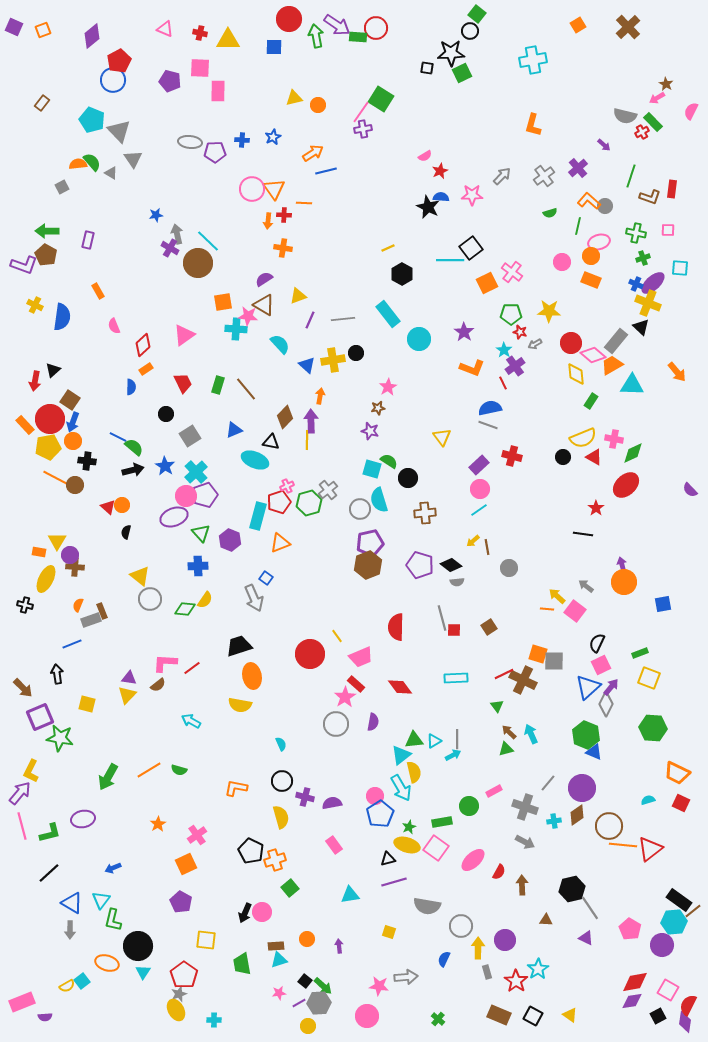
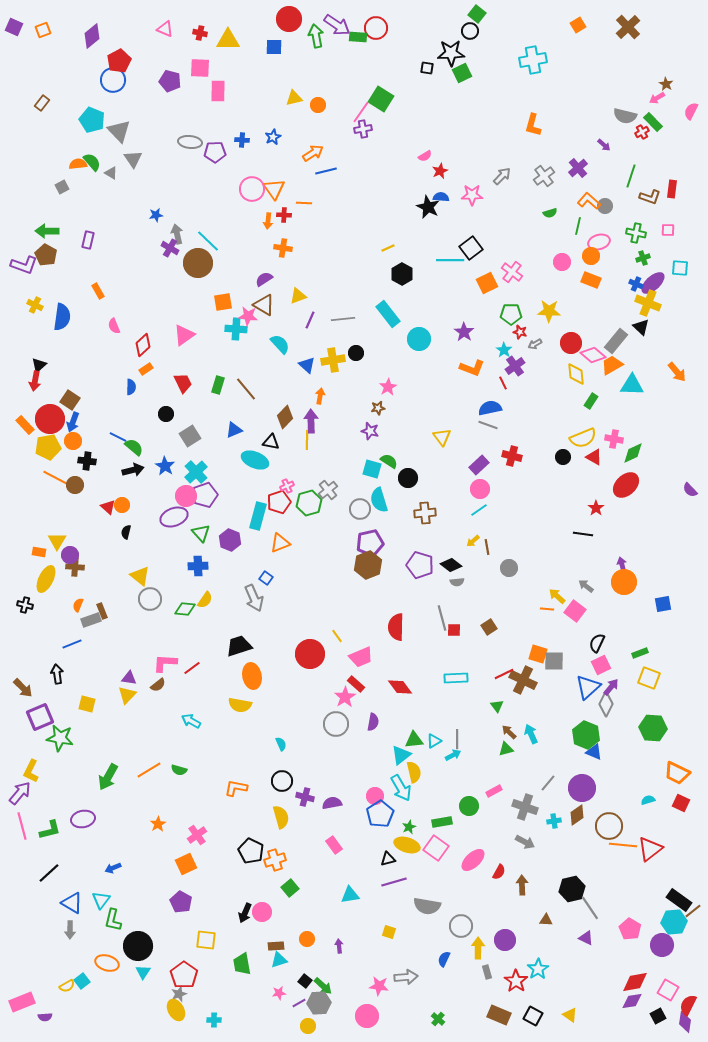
black triangle at (53, 370): moved 14 px left, 5 px up
green L-shape at (50, 833): moved 3 px up
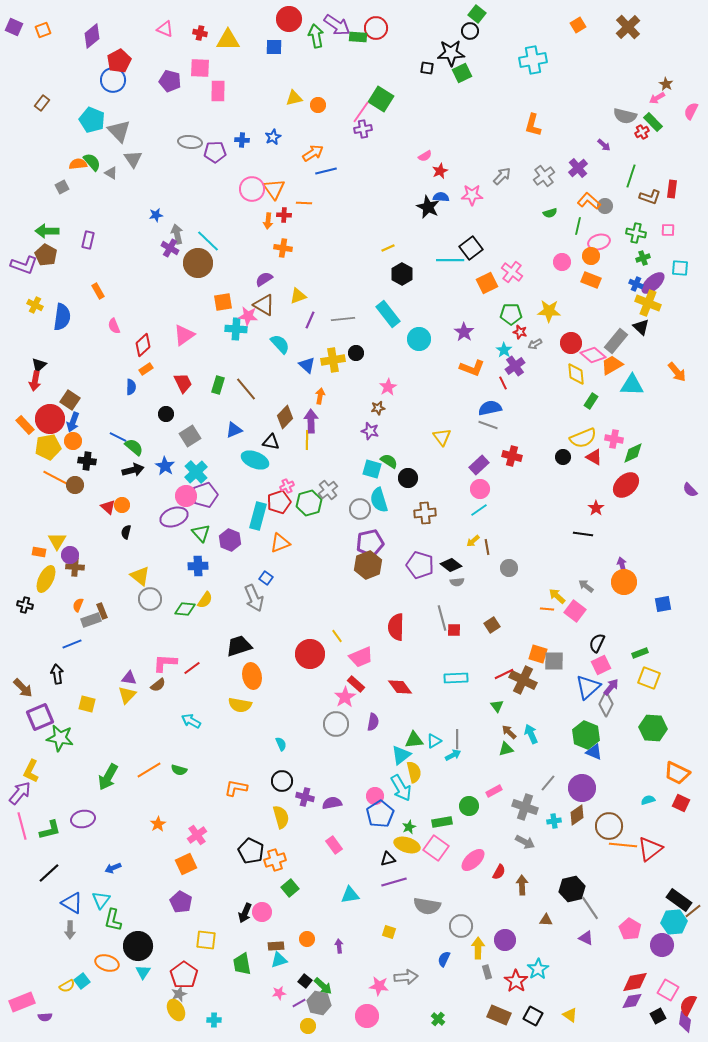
brown square at (489, 627): moved 3 px right, 2 px up
gray hexagon at (319, 1003): rotated 15 degrees clockwise
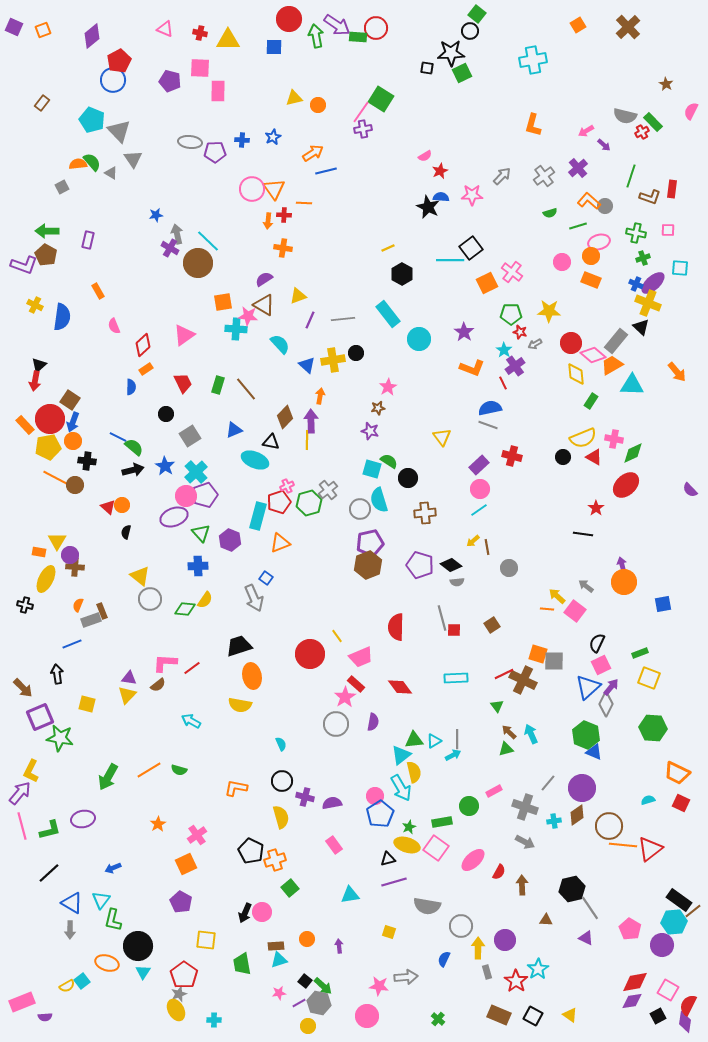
pink arrow at (657, 98): moved 71 px left, 33 px down
green line at (578, 226): rotated 60 degrees clockwise
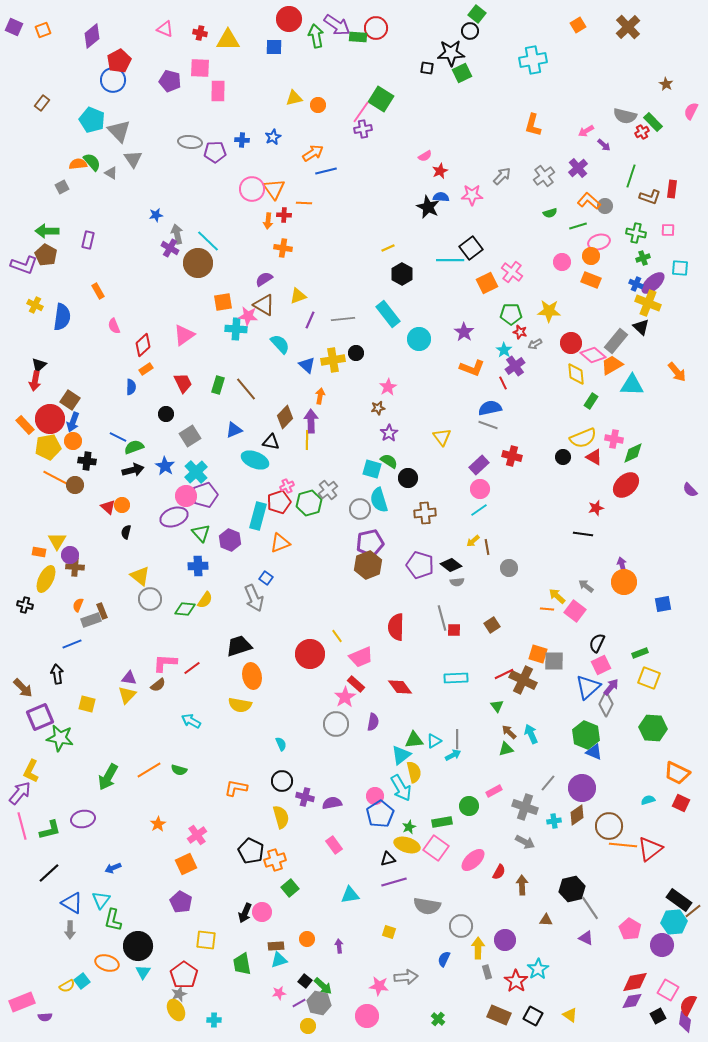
purple star at (370, 431): moved 19 px right, 2 px down; rotated 24 degrees clockwise
green semicircle at (134, 447): rotated 60 degrees counterclockwise
red star at (596, 508): rotated 21 degrees clockwise
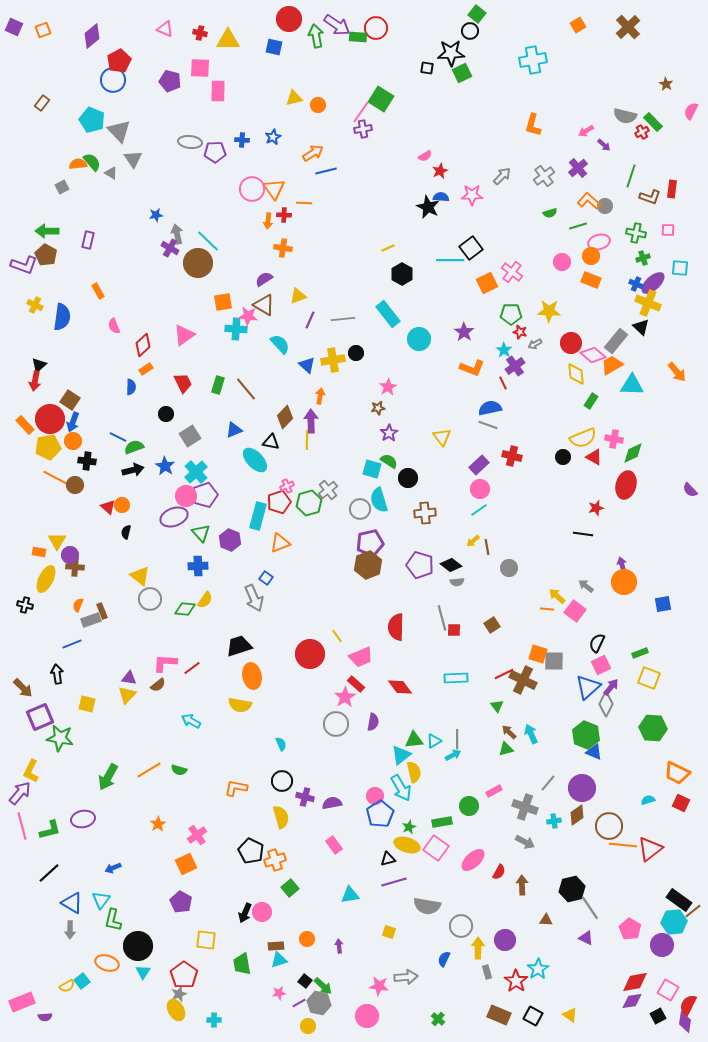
blue square at (274, 47): rotated 12 degrees clockwise
cyan ellipse at (255, 460): rotated 24 degrees clockwise
red ellipse at (626, 485): rotated 32 degrees counterclockwise
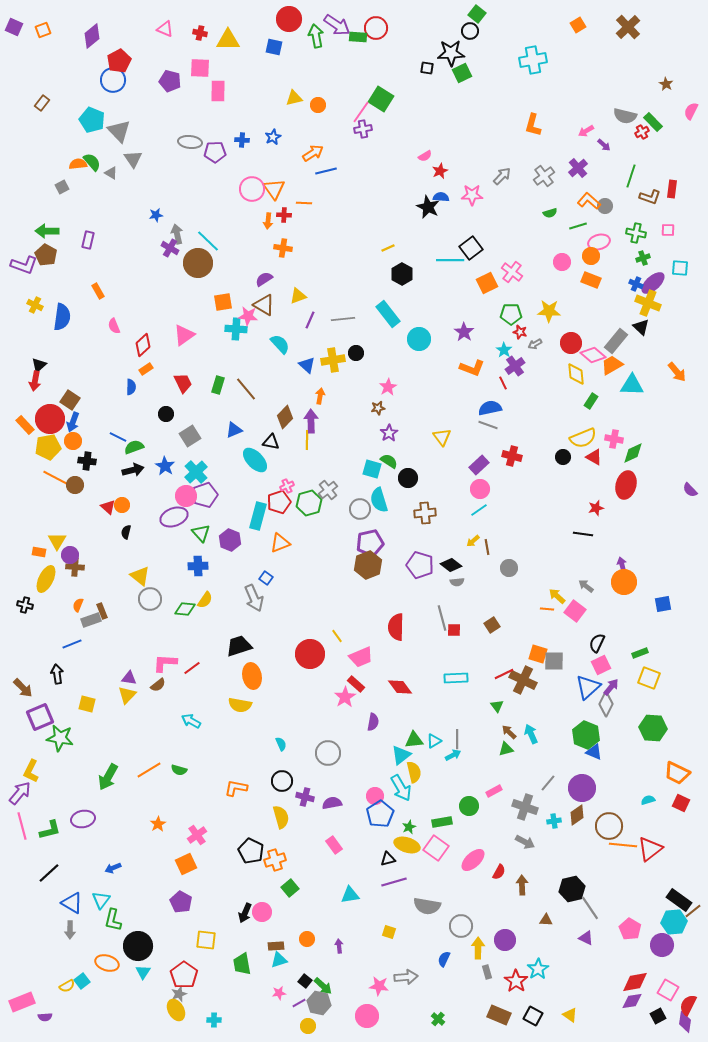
gray circle at (336, 724): moved 8 px left, 29 px down
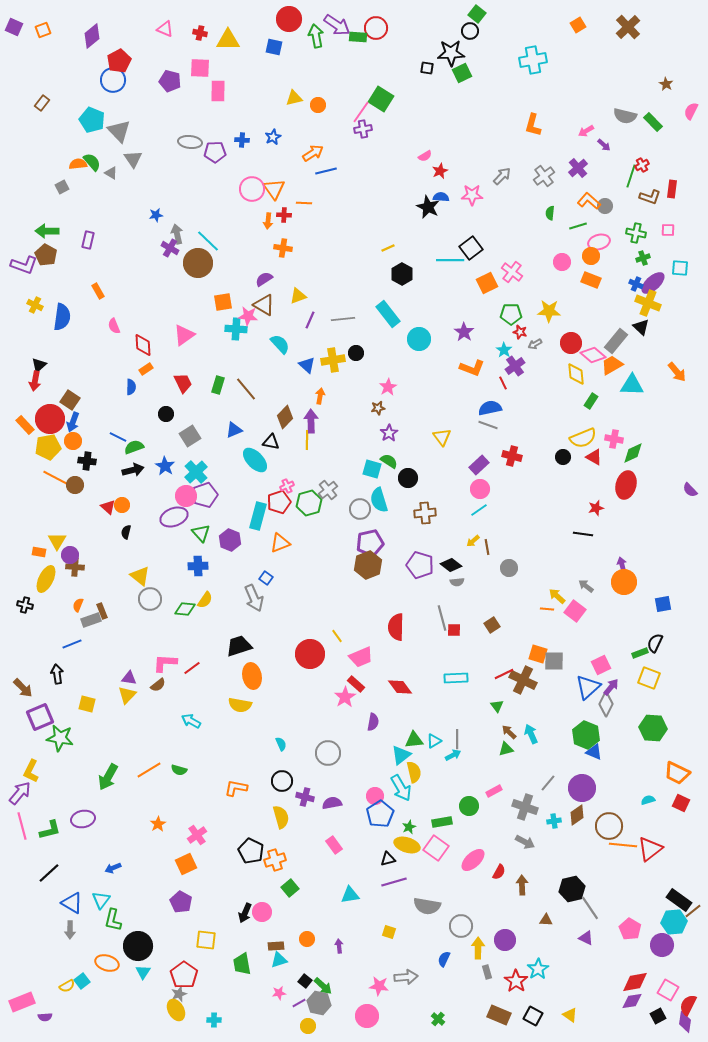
red cross at (642, 132): moved 33 px down
green semicircle at (550, 213): rotated 112 degrees clockwise
red diamond at (143, 345): rotated 50 degrees counterclockwise
black semicircle at (597, 643): moved 58 px right
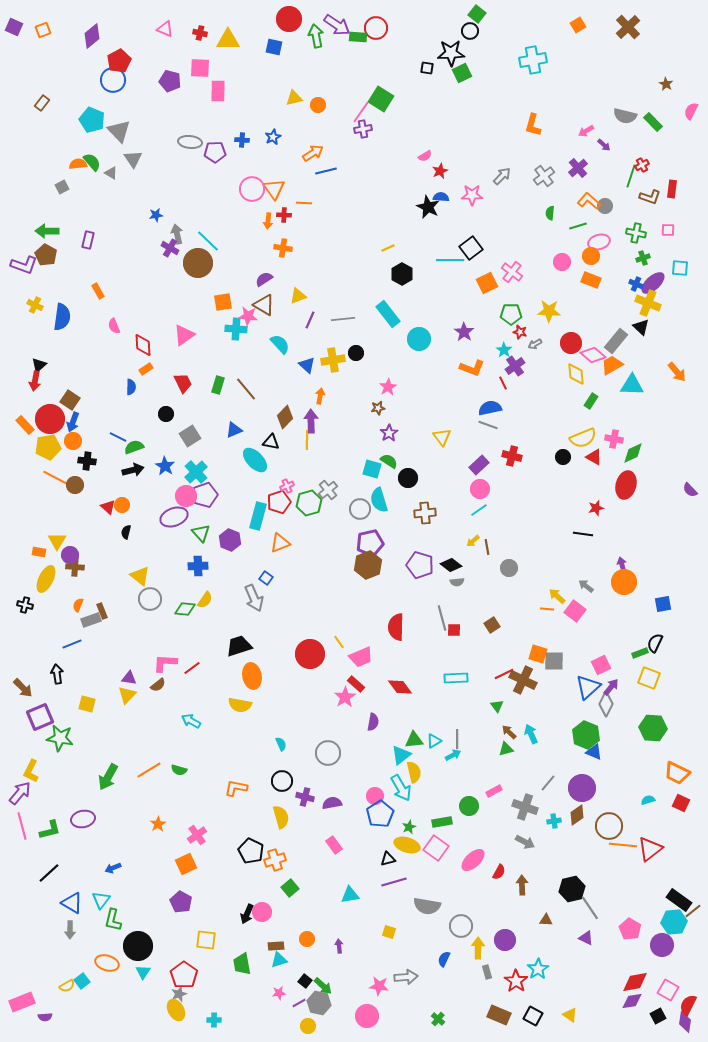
yellow line at (337, 636): moved 2 px right, 6 px down
black arrow at (245, 913): moved 2 px right, 1 px down
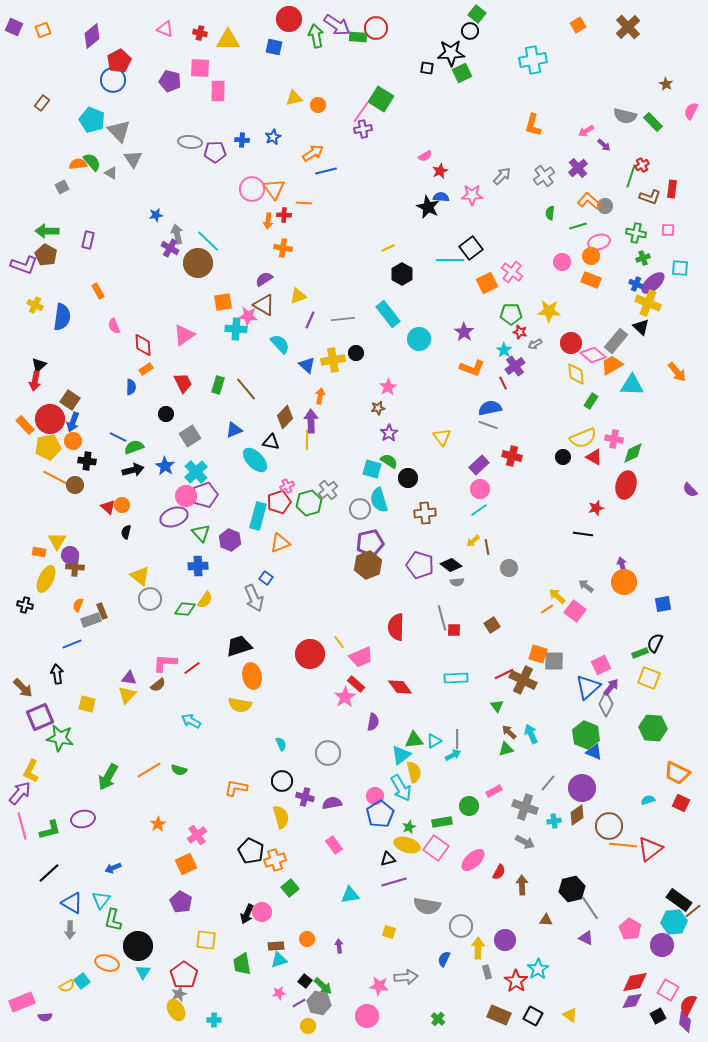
orange line at (547, 609): rotated 40 degrees counterclockwise
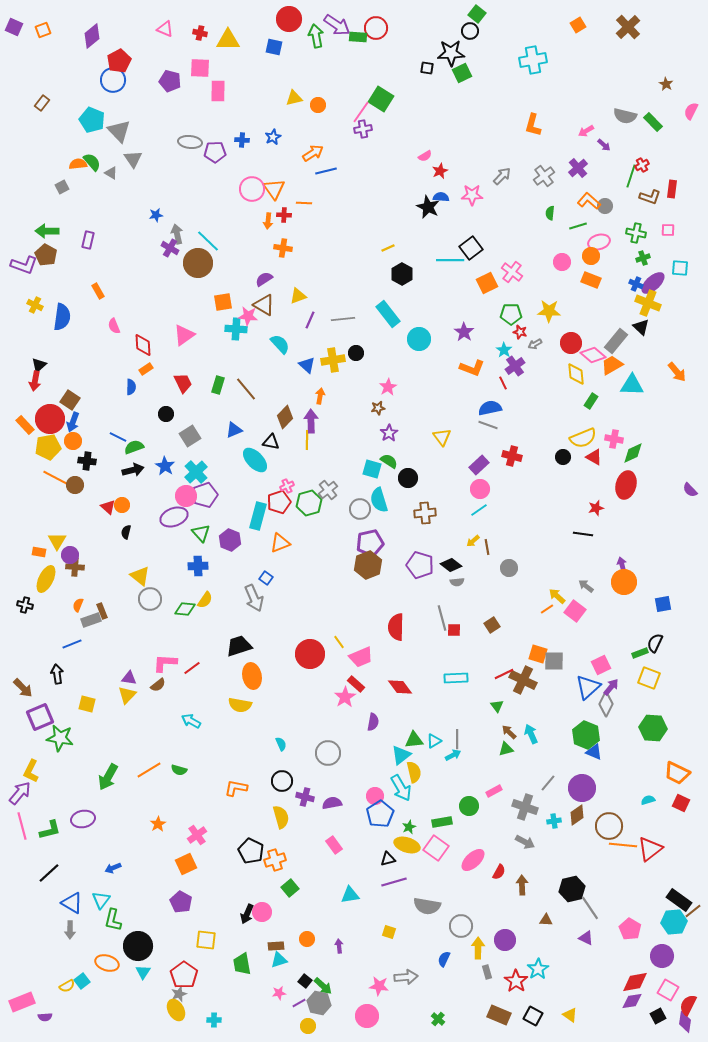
purple circle at (662, 945): moved 11 px down
